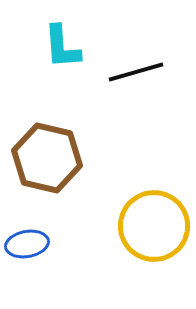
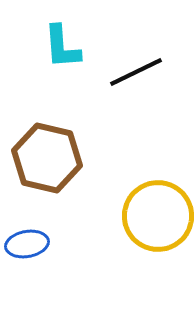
black line: rotated 10 degrees counterclockwise
yellow circle: moved 4 px right, 10 px up
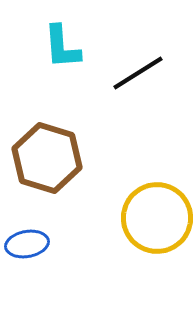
black line: moved 2 px right, 1 px down; rotated 6 degrees counterclockwise
brown hexagon: rotated 4 degrees clockwise
yellow circle: moved 1 px left, 2 px down
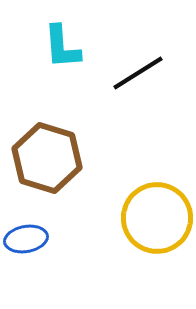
blue ellipse: moved 1 px left, 5 px up
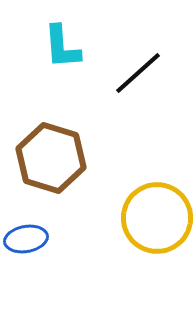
black line: rotated 10 degrees counterclockwise
brown hexagon: moved 4 px right
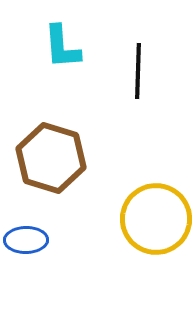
black line: moved 2 px up; rotated 46 degrees counterclockwise
yellow circle: moved 1 px left, 1 px down
blue ellipse: moved 1 px down; rotated 9 degrees clockwise
